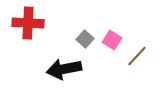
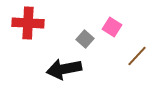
pink square: moved 13 px up
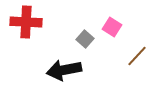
red cross: moved 2 px left, 1 px up
black arrow: moved 1 px down
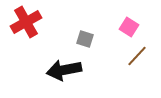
red cross: rotated 32 degrees counterclockwise
pink square: moved 17 px right
gray square: rotated 24 degrees counterclockwise
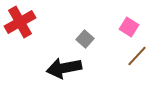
red cross: moved 6 px left
gray square: rotated 24 degrees clockwise
black arrow: moved 2 px up
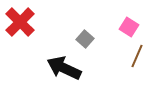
red cross: rotated 16 degrees counterclockwise
brown line: rotated 20 degrees counterclockwise
black arrow: rotated 36 degrees clockwise
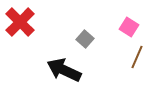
brown line: moved 1 px down
black arrow: moved 2 px down
